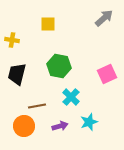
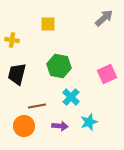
purple arrow: rotated 21 degrees clockwise
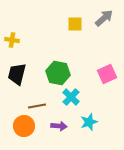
yellow square: moved 27 px right
green hexagon: moved 1 px left, 7 px down
purple arrow: moved 1 px left
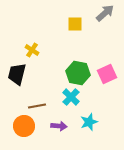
gray arrow: moved 1 px right, 5 px up
yellow cross: moved 20 px right, 10 px down; rotated 24 degrees clockwise
green hexagon: moved 20 px right
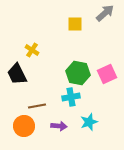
black trapezoid: rotated 40 degrees counterclockwise
cyan cross: rotated 36 degrees clockwise
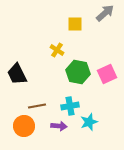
yellow cross: moved 25 px right
green hexagon: moved 1 px up
cyan cross: moved 1 px left, 9 px down
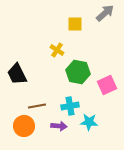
pink square: moved 11 px down
cyan star: rotated 24 degrees clockwise
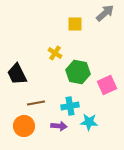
yellow cross: moved 2 px left, 3 px down
brown line: moved 1 px left, 3 px up
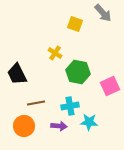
gray arrow: moved 2 px left; rotated 90 degrees clockwise
yellow square: rotated 21 degrees clockwise
pink square: moved 3 px right, 1 px down
